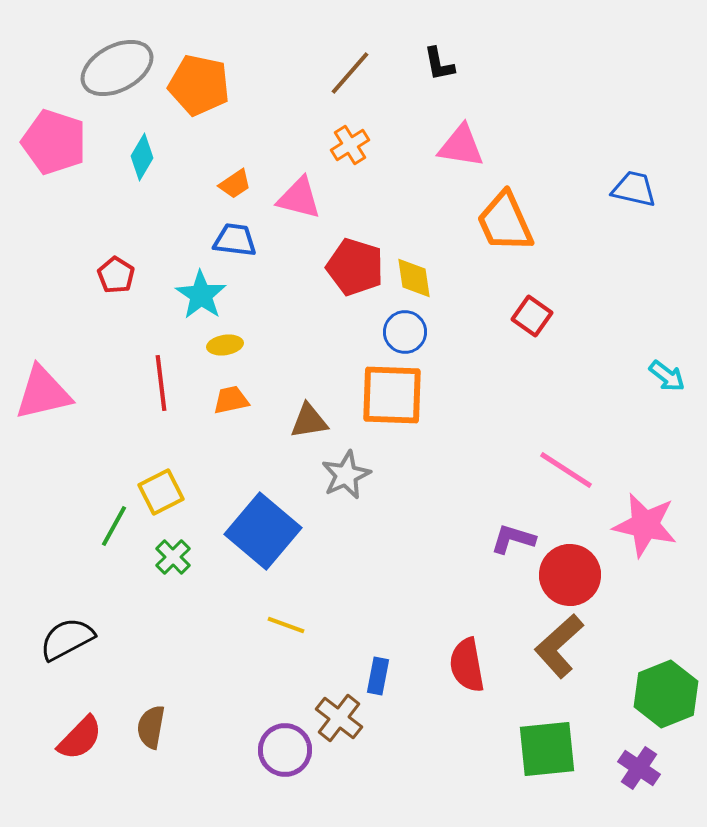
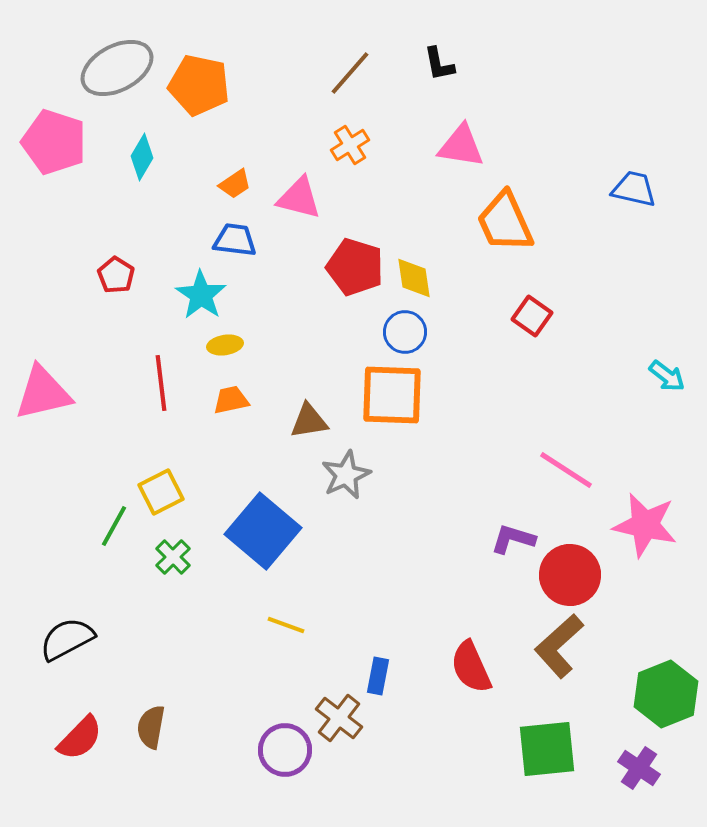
red semicircle at (467, 665): moved 4 px right, 2 px down; rotated 14 degrees counterclockwise
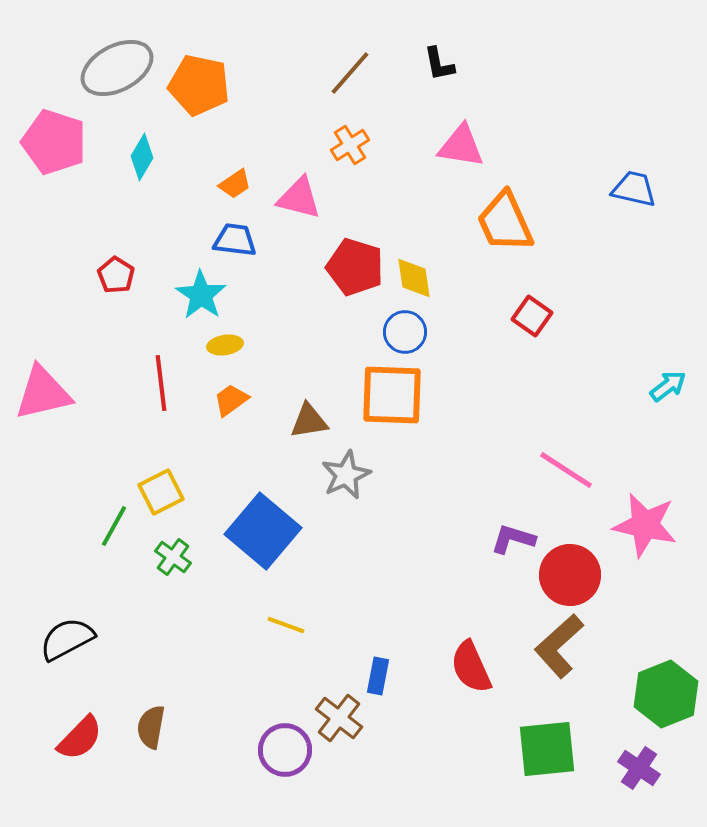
cyan arrow at (667, 376): moved 1 px right, 10 px down; rotated 75 degrees counterclockwise
orange trapezoid at (231, 400): rotated 24 degrees counterclockwise
green cross at (173, 557): rotated 9 degrees counterclockwise
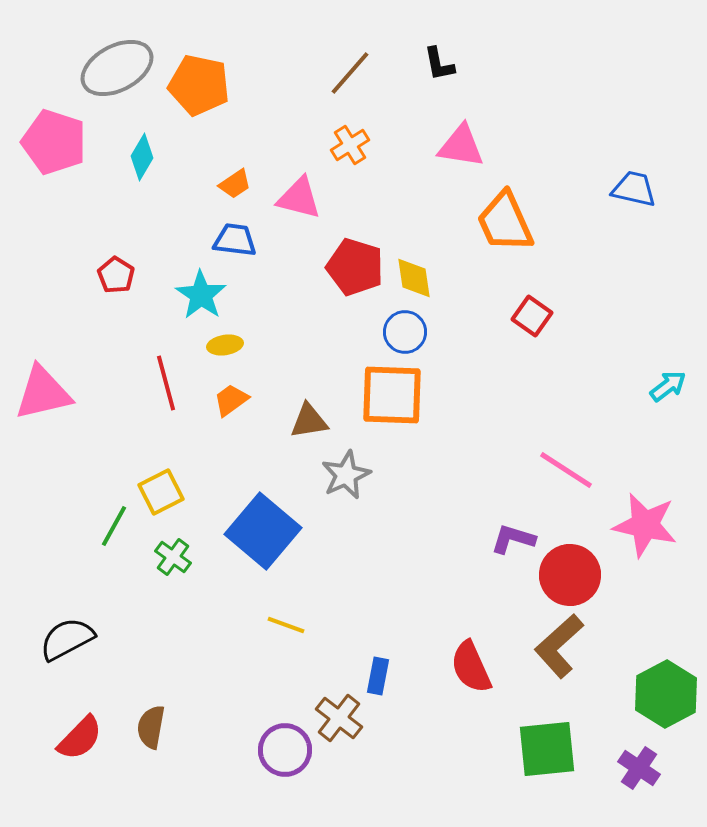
red line at (161, 383): moved 5 px right; rotated 8 degrees counterclockwise
green hexagon at (666, 694): rotated 6 degrees counterclockwise
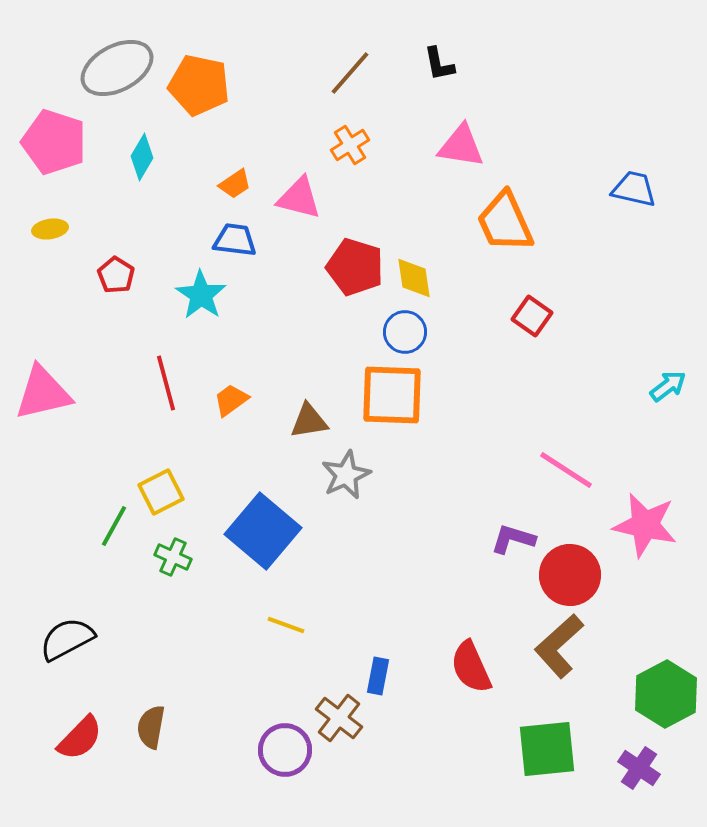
yellow ellipse at (225, 345): moved 175 px left, 116 px up
green cross at (173, 557): rotated 12 degrees counterclockwise
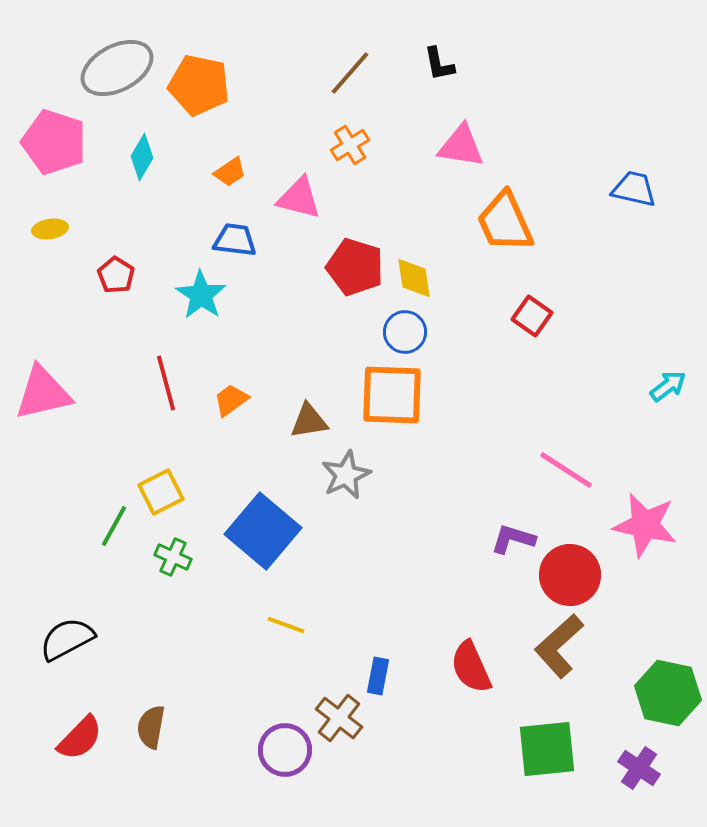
orange trapezoid at (235, 184): moved 5 px left, 12 px up
green hexagon at (666, 694): moved 2 px right, 1 px up; rotated 20 degrees counterclockwise
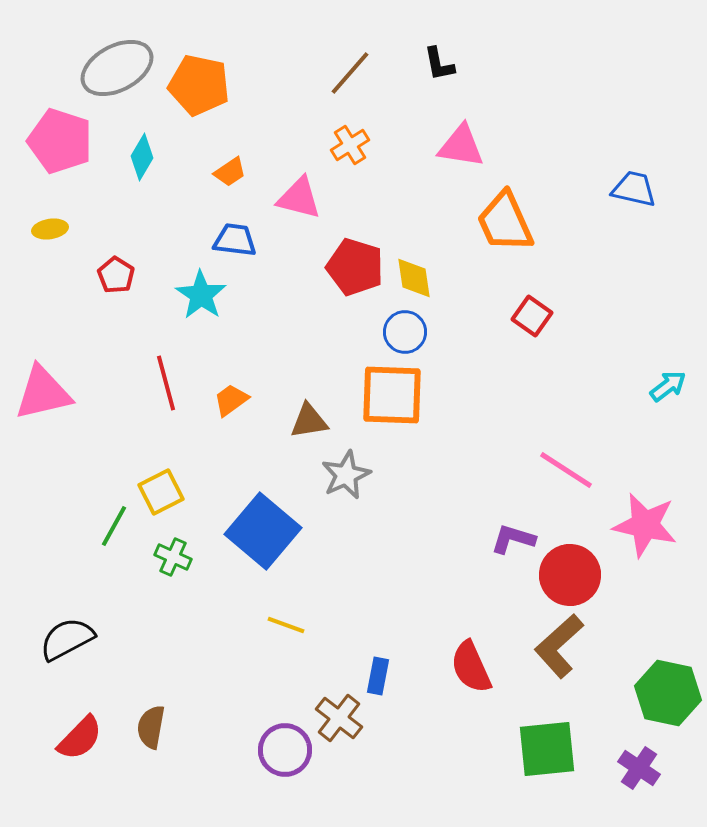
pink pentagon at (54, 142): moved 6 px right, 1 px up
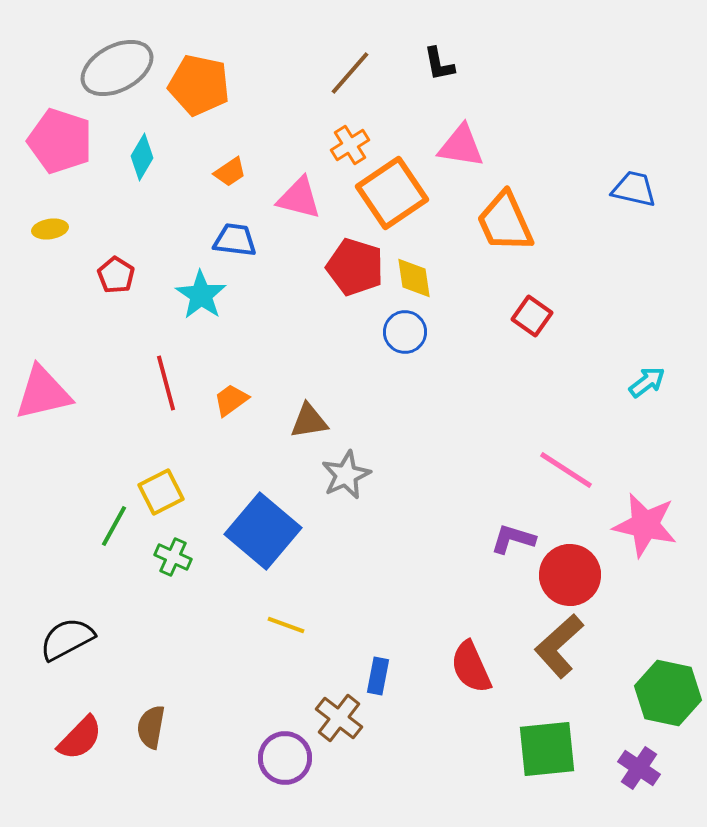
cyan arrow at (668, 386): moved 21 px left, 4 px up
orange square at (392, 395): moved 202 px up; rotated 36 degrees counterclockwise
purple circle at (285, 750): moved 8 px down
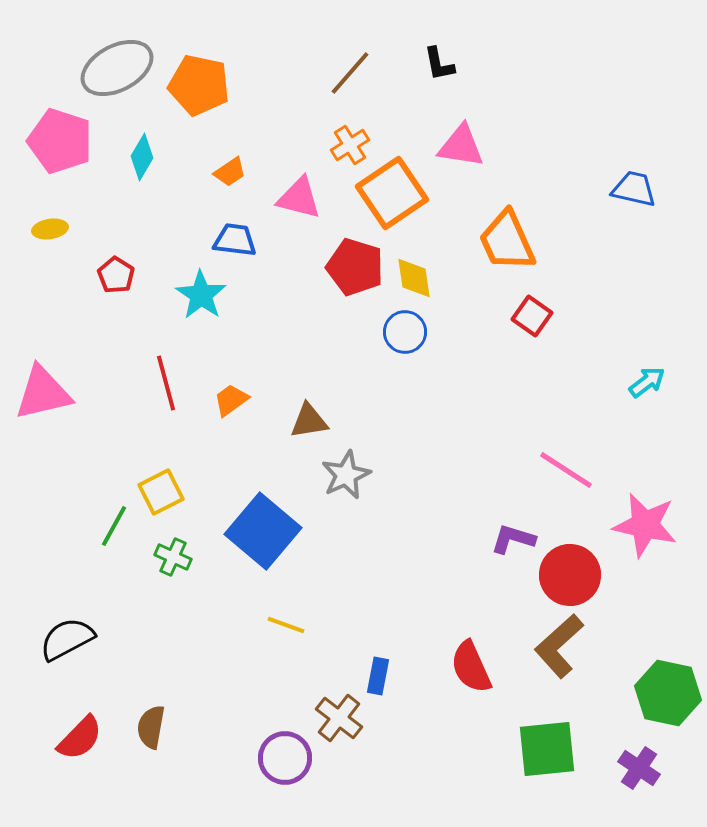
orange trapezoid at (505, 222): moved 2 px right, 19 px down
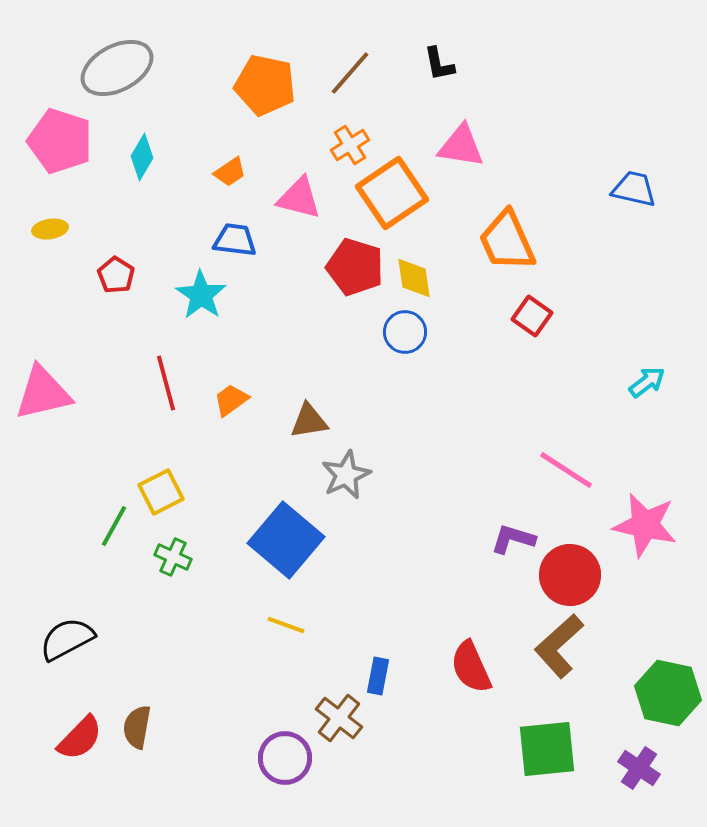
orange pentagon at (199, 85): moved 66 px right
blue square at (263, 531): moved 23 px right, 9 px down
brown semicircle at (151, 727): moved 14 px left
